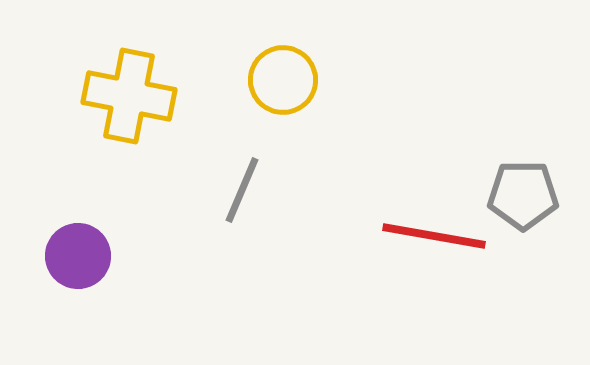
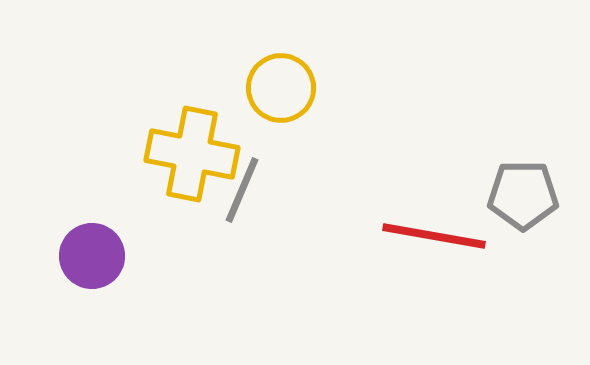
yellow circle: moved 2 px left, 8 px down
yellow cross: moved 63 px right, 58 px down
purple circle: moved 14 px right
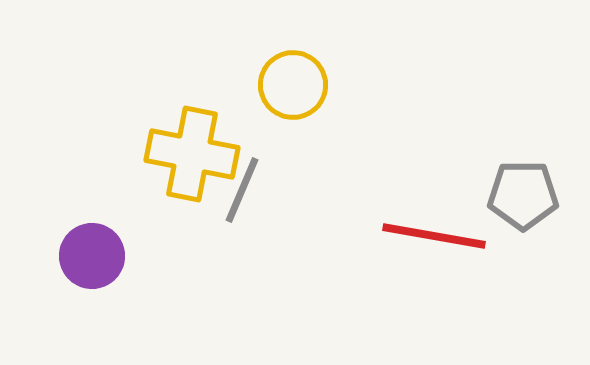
yellow circle: moved 12 px right, 3 px up
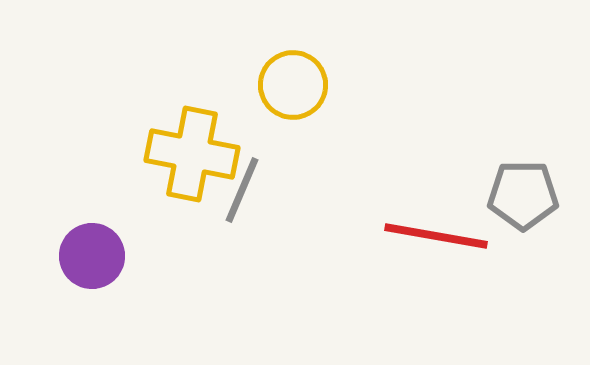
red line: moved 2 px right
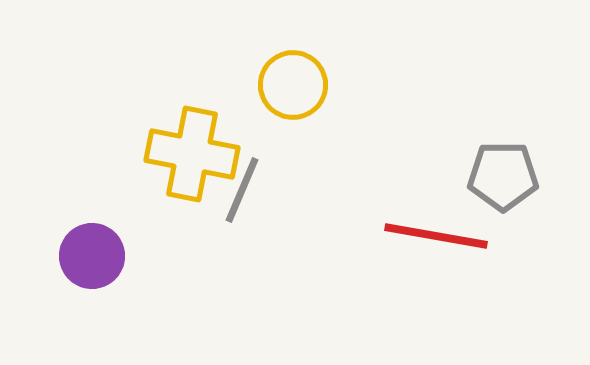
gray pentagon: moved 20 px left, 19 px up
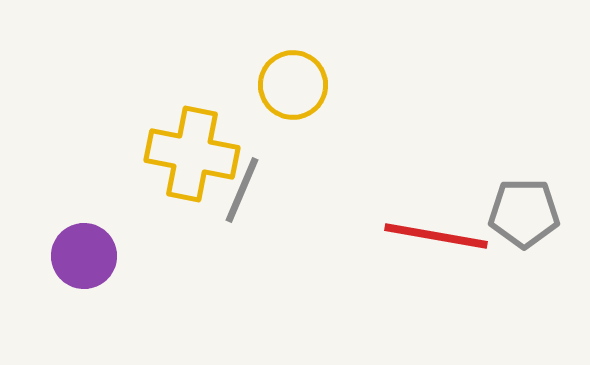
gray pentagon: moved 21 px right, 37 px down
purple circle: moved 8 px left
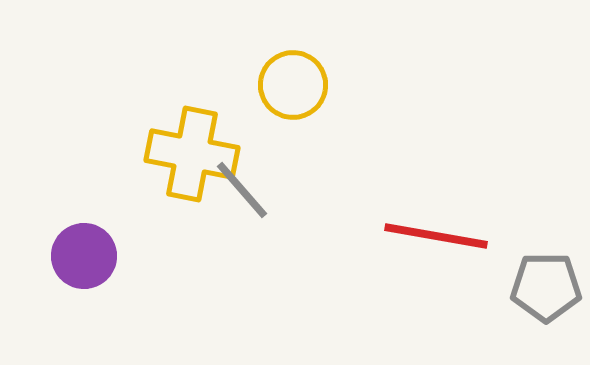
gray line: rotated 64 degrees counterclockwise
gray pentagon: moved 22 px right, 74 px down
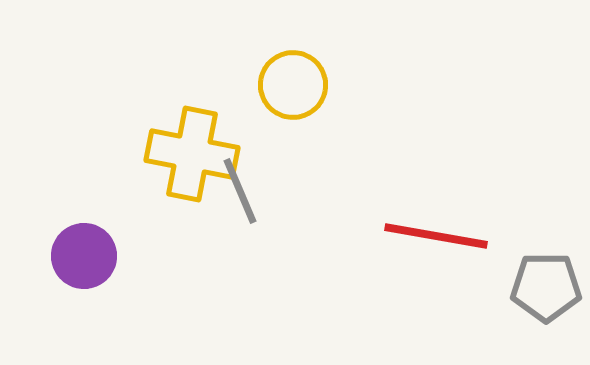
gray line: moved 2 px left, 1 px down; rotated 18 degrees clockwise
